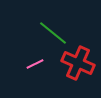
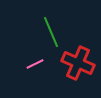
green line: moved 2 px left, 1 px up; rotated 28 degrees clockwise
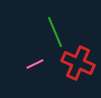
green line: moved 4 px right
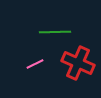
green line: rotated 68 degrees counterclockwise
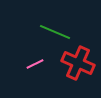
green line: rotated 24 degrees clockwise
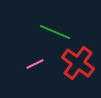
red cross: rotated 12 degrees clockwise
